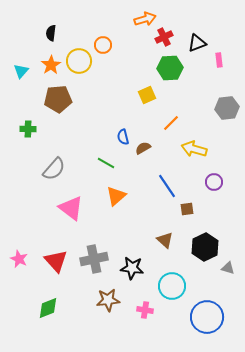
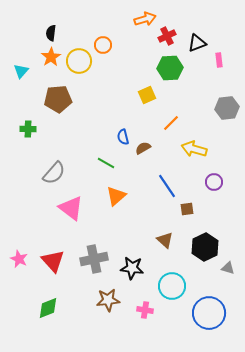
red cross: moved 3 px right, 1 px up
orange star: moved 8 px up
gray semicircle: moved 4 px down
red triangle: moved 3 px left
blue circle: moved 2 px right, 4 px up
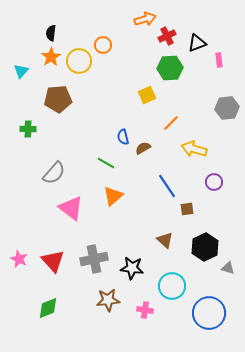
orange triangle: moved 3 px left
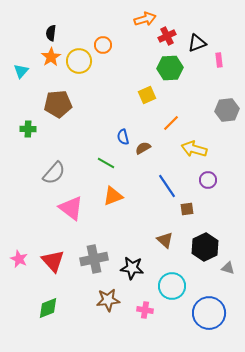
brown pentagon: moved 5 px down
gray hexagon: moved 2 px down
purple circle: moved 6 px left, 2 px up
orange triangle: rotated 20 degrees clockwise
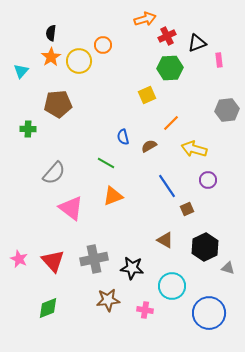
brown semicircle: moved 6 px right, 2 px up
brown square: rotated 16 degrees counterclockwise
brown triangle: rotated 12 degrees counterclockwise
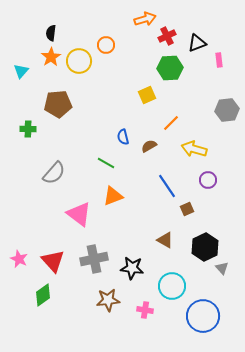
orange circle: moved 3 px right
pink triangle: moved 8 px right, 6 px down
gray triangle: moved 6 px left; rotated 32 degrees clockwise
green diamond: moved 5 px left, 13 px up; rotated 15 degrees counterclockwise
blue circle: moved 6 px left, 3 px down
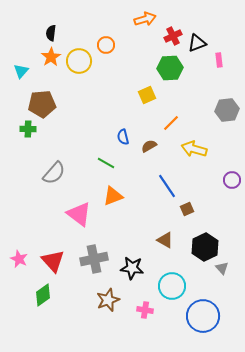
red cross: moved 6 px right
brown pentagon: moved 16 px left
purple circle: moved 24 px right
brown star: rotated 15 degrees counterclockwise
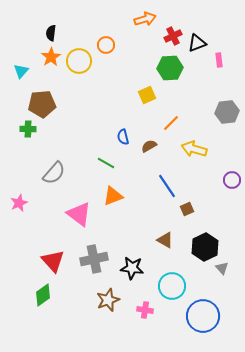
gray hexagon: moved 2 px down
pink star: moved 56 px up; rotated 24 degrees clockwise
